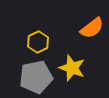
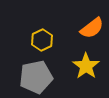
yellow hexagon: moved 4 px right, 2 px up
yellow star: moved 14 px right, 2 px up; rotated 16 degrees clockwise
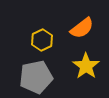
orange semicircle: moved 10 px left
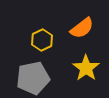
yellow star: moved 2 px down
gray pentagon: moved 3 px left, 1 px down
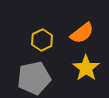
orange semicircle: moved 5 px down
gray pentagon: moved 1 px right
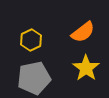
orange semicircle: moved 1 px right, 1 px up
yellow hexagon: moved 11 px left
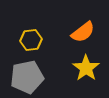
yellow hexagon: rotated 20 degrees clockwise
gray pentagon: moved 7 px left, 1 px up
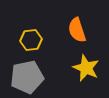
orange semicircle: moved 6 px left, 2 px up; rotated 110 degrees clockwise
yellow star: rotated 12 degrees counterclockwise
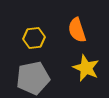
yellow hexagon: moved 3 px right, 2 px up
gray pentagon: moved 6 px right, 1 px down
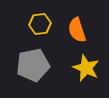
yellow hexagon: moved 6 px right, 14 px up
gray pentagon: moved 13 px up
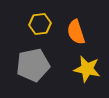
orange semicircle: moved 1 px left, 2 px down
yellow star: moved 1 px right, 1 px down; rotated 12 degrees counterclockwise
